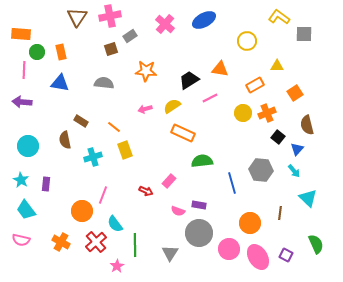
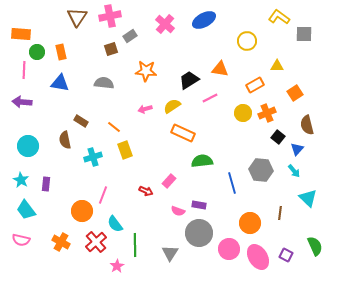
green semicircle at (316, 244): moved 1 px left, 2 px down
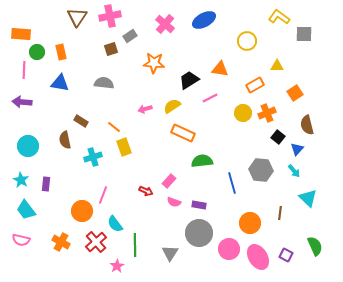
orange star at (146, 71): moved 8 px right, 8 px up
yellow rectangle at (125, 150): moved 1 px left, 3 px up
pink semicircle at (178, 211): moved 4 px left, 9 px up
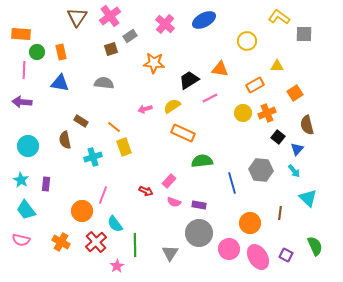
pink cross at (110, 16): rotated 25 degrees counterclockwise
